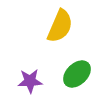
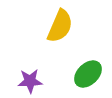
green ellipse: moved 11 px right
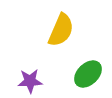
yellow semicircle: moved 1 px right, 4 px down
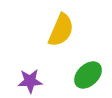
green ellipse: moved 1 px down
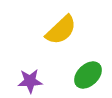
yellow semicircle: rotated 24 degrees clockwise
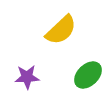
purple star: moved 3 px left, 4 px up
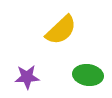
green ellipse: rotated 52 degrees clockwise
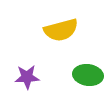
yellow semicircle: rotated 28 degrees clockwise
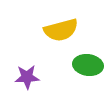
green ellipse: moved 10 px up
